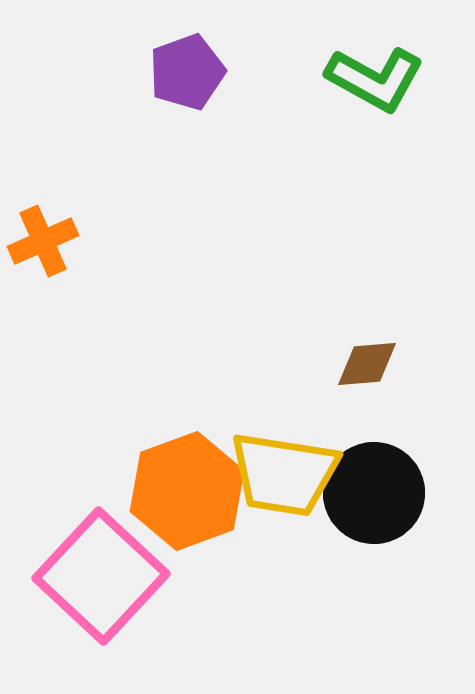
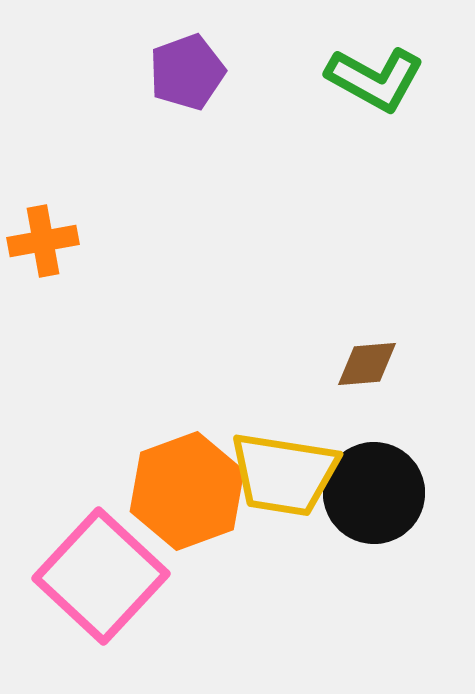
orange cross: rotated 14 degrees clockwise
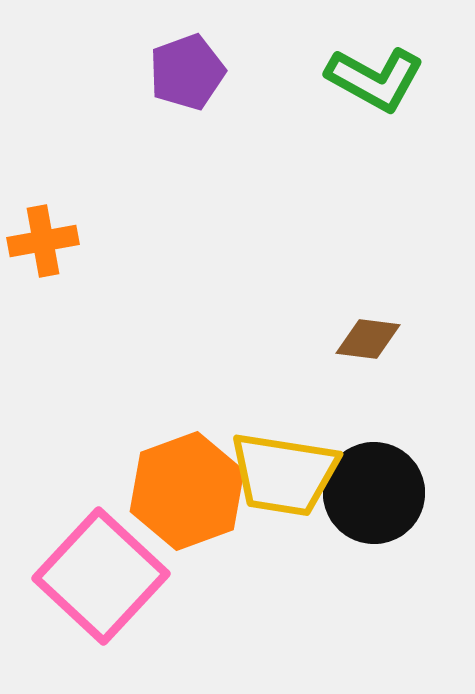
brown diamond: moved 1 px right, 25 px up; rotated 12 degrees clockwise
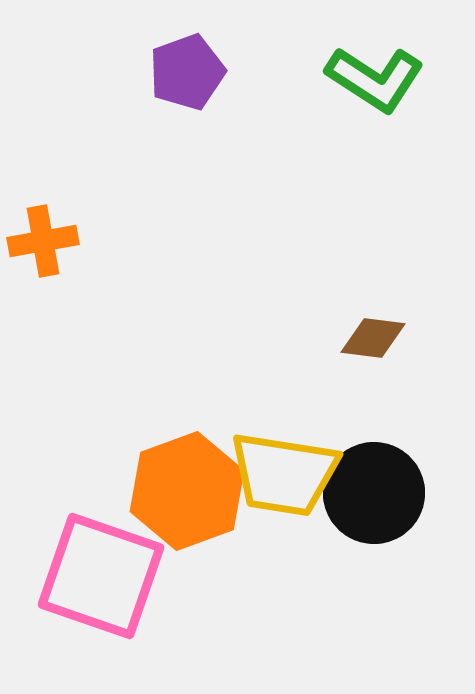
green L-shape: rotated 4 degrees clockwise
brown diamond: moved 5 px right, 1 px up
pink square: rotated 24 degrees counterclockwise
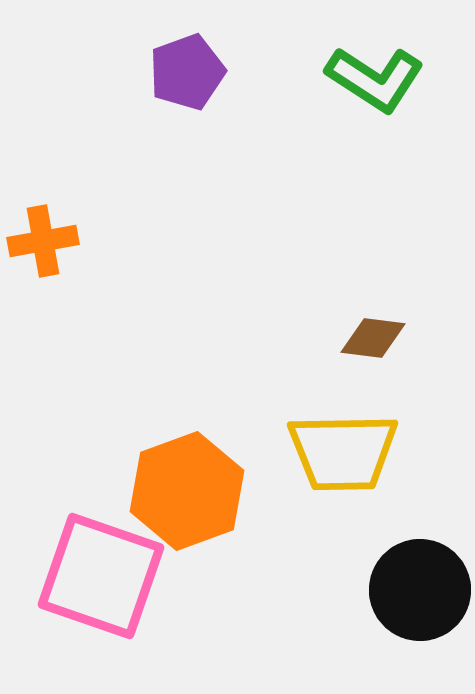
yellow trapezoid: moved 59 px right, 22 px up; rotated 10 degrees counterclockwise
black circle: moved 46 px right, 97 px down
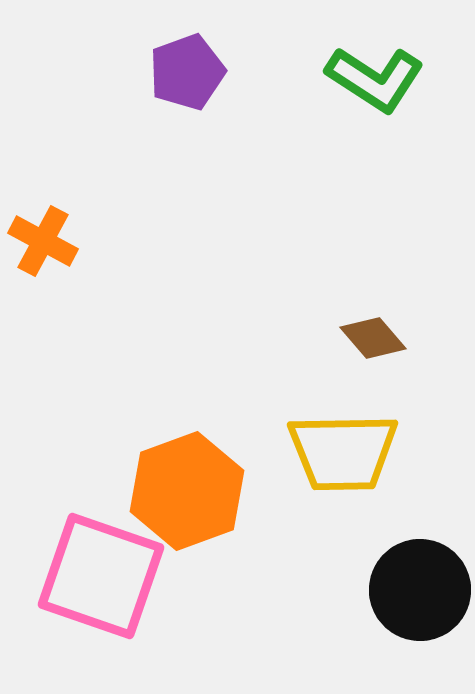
orange cross: rotated 38 degrees clockwise
brown diamond: rotated 42 degrees clockwise
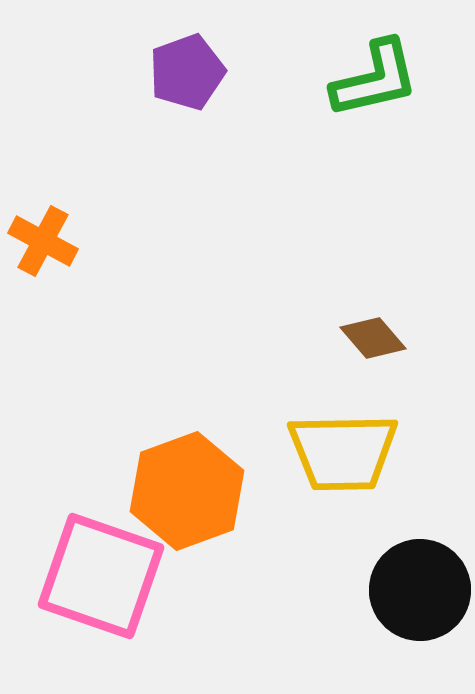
green L-shape: rotated 46 degrees counterclockwise
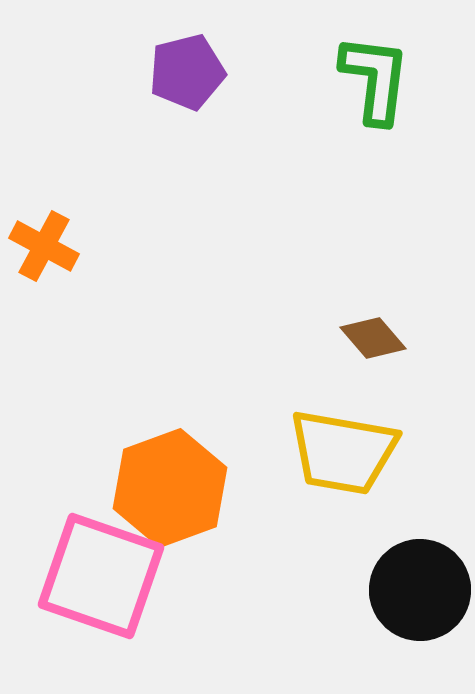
purple pentagon: rotated 6 degrees clockwise
green L-shape: rotated 70 degrees counterclockwise
orange cross: moved 1 px right, 5 px down
yellow trapezoid: rotated 11 degrees clockwise
orange hexagon: moved 17 px left, 3 px up
